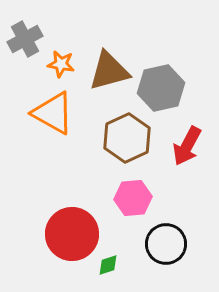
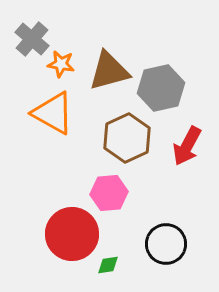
gray cross: moved 7 px right; rotated 20 degrees counterclockwise
pink hexagon: moved 24 px left, 5 px up
green diamond: rotated 10 degrees clockwise
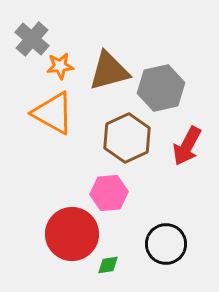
orange star: moved 1 px left, 2 px down; rotated 16 degrees counterclockwise
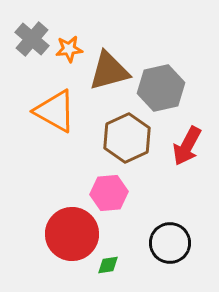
orange star: moved 9 px right, 17 px up
orange triangle: moved 2 px right, 2 px up
black circle: moved 4 px right, 1 px up
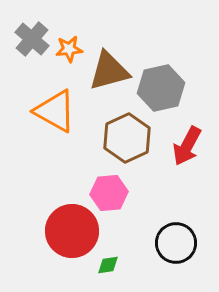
red circle: moved 3 px up
black circle: moved 6 px right
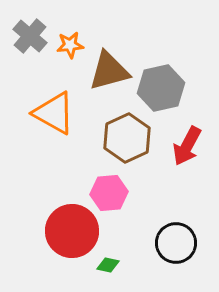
gray cross: moved 2 px left, 3 px up
orange star: moved 1 px right, 4 px up
orange triangle: moved 1 px left, 2 px down
green diamond: rotated 20 degrees clockwise
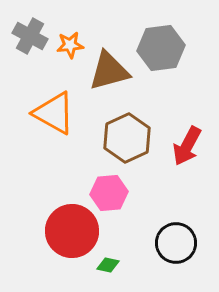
gray cross: rotated 12 degrees counterclockwise
gray hexagon: moved 40 px up; rotated 6 degrees clockwise
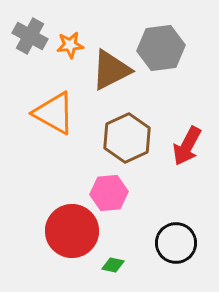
brown triangle: moved 2 px right, 1 px up; rotated 12 degrees counterclockwise
green diamond: moved 5 px right
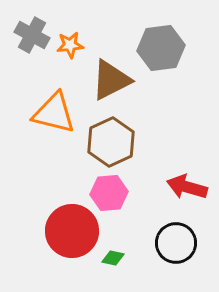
gray cross: moved 2 px right, 1 px up
brown triangle: moved 10 px down
orange triangle: rotated 15 degrees counterclockwise
brown hexagon: moved 16 px left, 4 px down
red arrow: moved 41 px down; rotated 78 degrees clockwise
green diamond: moved 7 px up
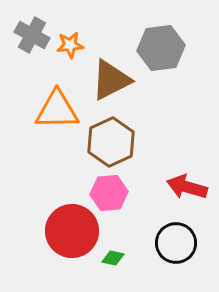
orange triangle: moved 3 px right, 3 px up; rotated 15 degrees counterclockwise
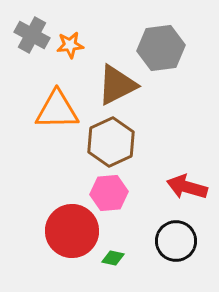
brown triangle: moved 6 px right, 5 px down
black circle: moved 2 px up
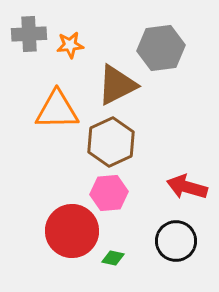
gray cross: moved 3 px left, 1 px up; rotated 32 degrees counterclockwise
